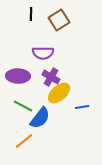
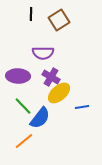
green line: rotated 18 degrees clockwise
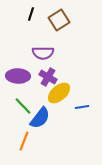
black line: rotated 16 degrees clockwise
purple cross: moved 3 px left
orange line: rotated 30 degrees counterclockwise
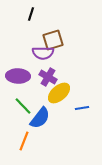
brown square: moved 6 px left, 20 px down; rotated 15 degrees clockwise
blue line: moved 1 px down
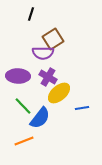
brown square: moved 1 px up; rotated 15 degrees counterclockwise
orange line: rotated 48 degrees clockwise
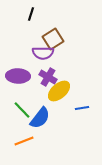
yellow ellipse: moved 2 px up
green line: moved 1 px left, 4 px down
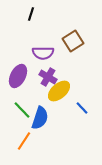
brown square: moved 20 px right, 2 px down
purple ellipse: rotated 65 degrees counterclockwise
blue line: rotated 56 degrees clockwise
blue semicircle: rotated 20 degrees counterclockwise
orange line: rotated 36 degrees counterclockwise
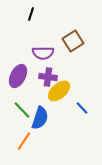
purple cross: rotated 24 degrees counterclockwise
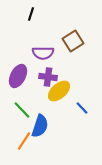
blue semicircle: moved 8 px down
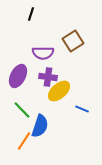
blue line: moved 1 px down; rotated 24 degrees counterclockwise
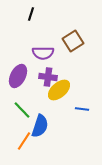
yellow ellipse: moved 1 px up
blue line: rotated 16 degrees counterclockwise
